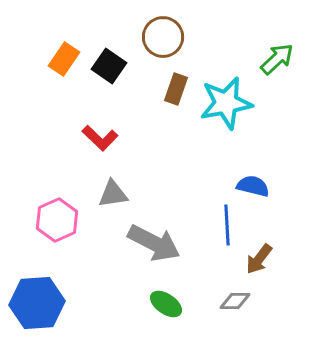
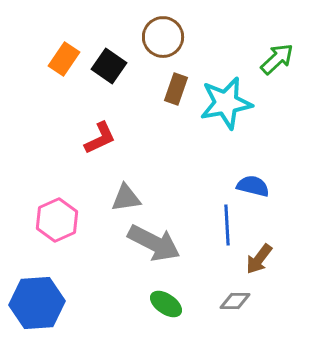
red L-shape: rotated 69 degrees counterclockwise
gray triangle: moved 13 px right, 4 px down
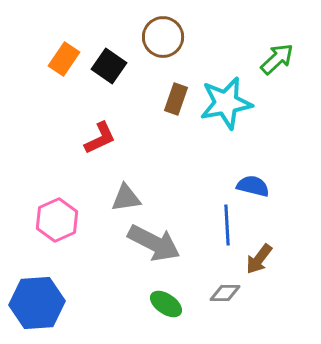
brown rectangle: moved 10 px down
gray diamond: moved 10 px left, 8 px up
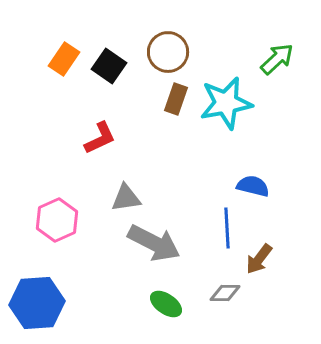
brown circle: moved 5 px right, 15 px down
blue line: moved 3 px down
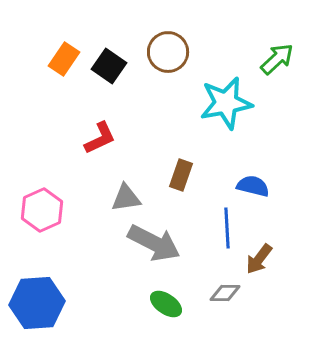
brown rectangle: moved 5 px right, 76 px down
pink hexagon: moved 15 px left, 10 px up
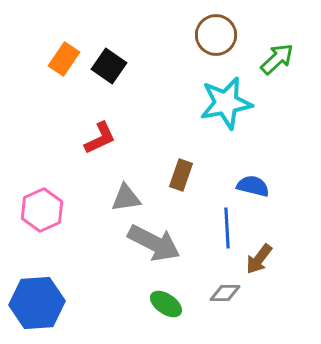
brown circle: moved 48 px right, 17 px up
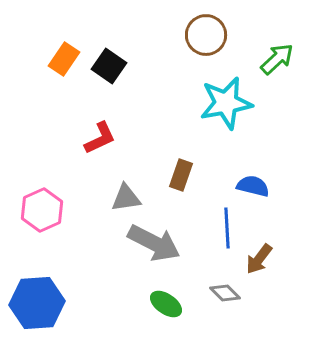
brown circle: moved 10 px left
gray diamond: rotated 44 degrees clockwise
